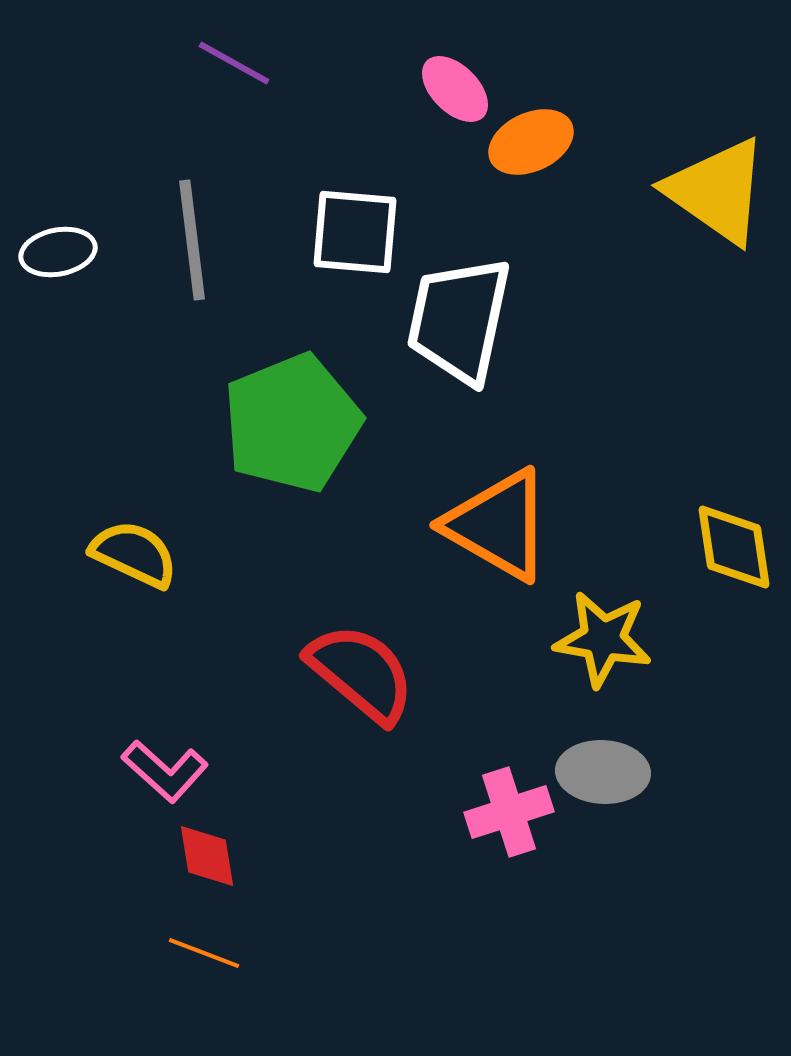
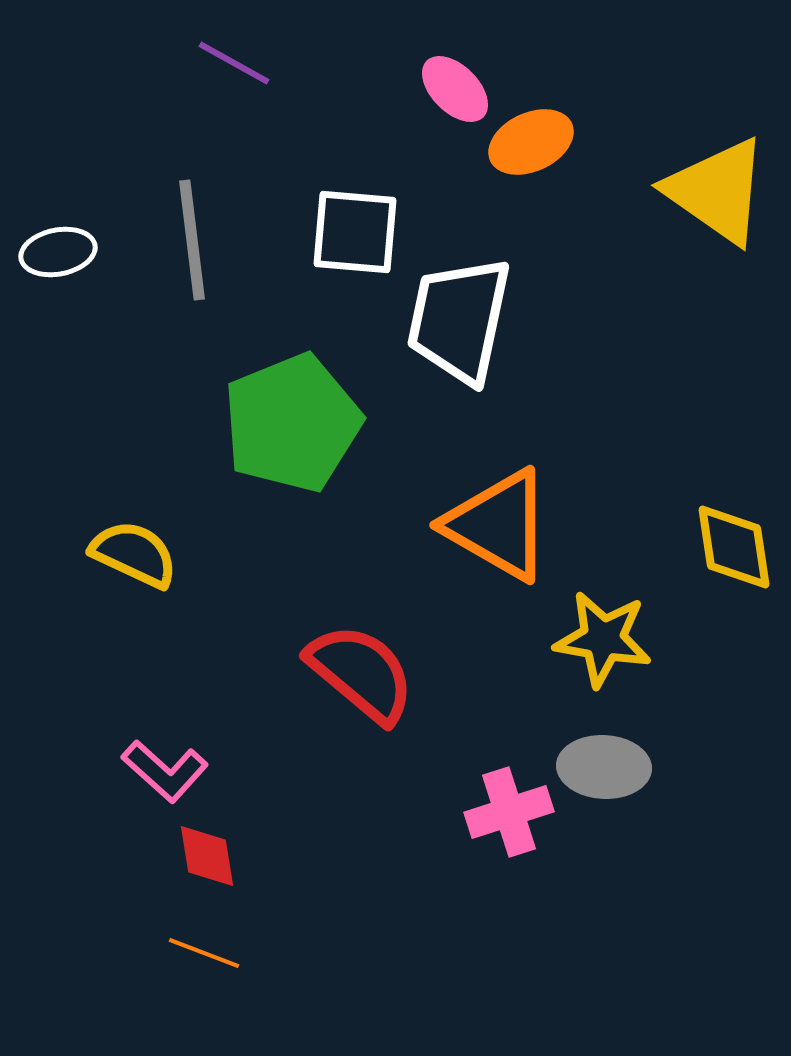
gray ellipse: moved 1 px right, 5 px up
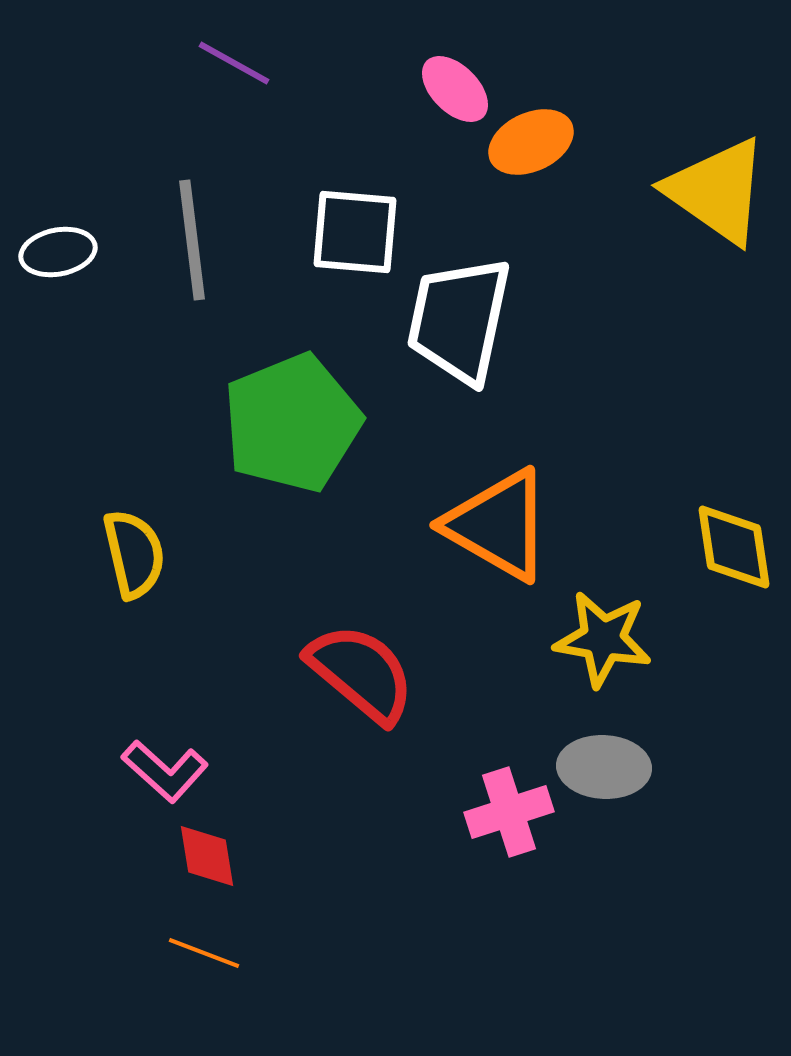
yellow semicircle: rotated 52 degrees clockwise
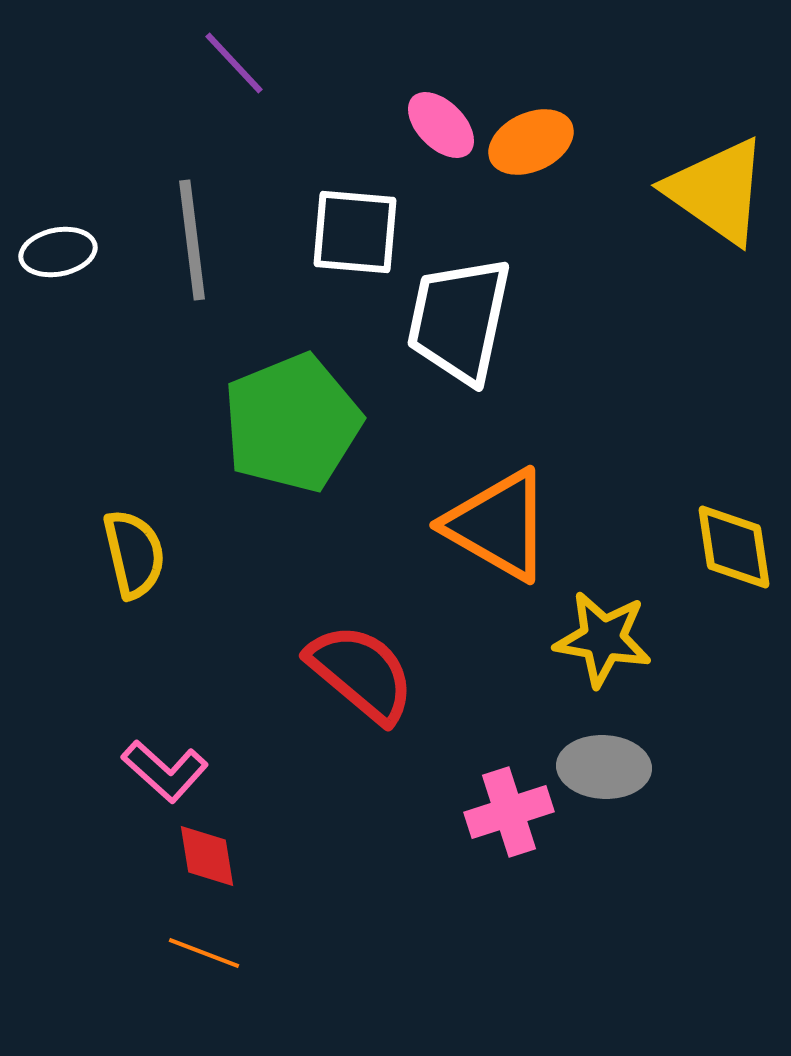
purple line: rotated 18 degrees clockwise
pink ellipse: moved 14 px left, 36 px down
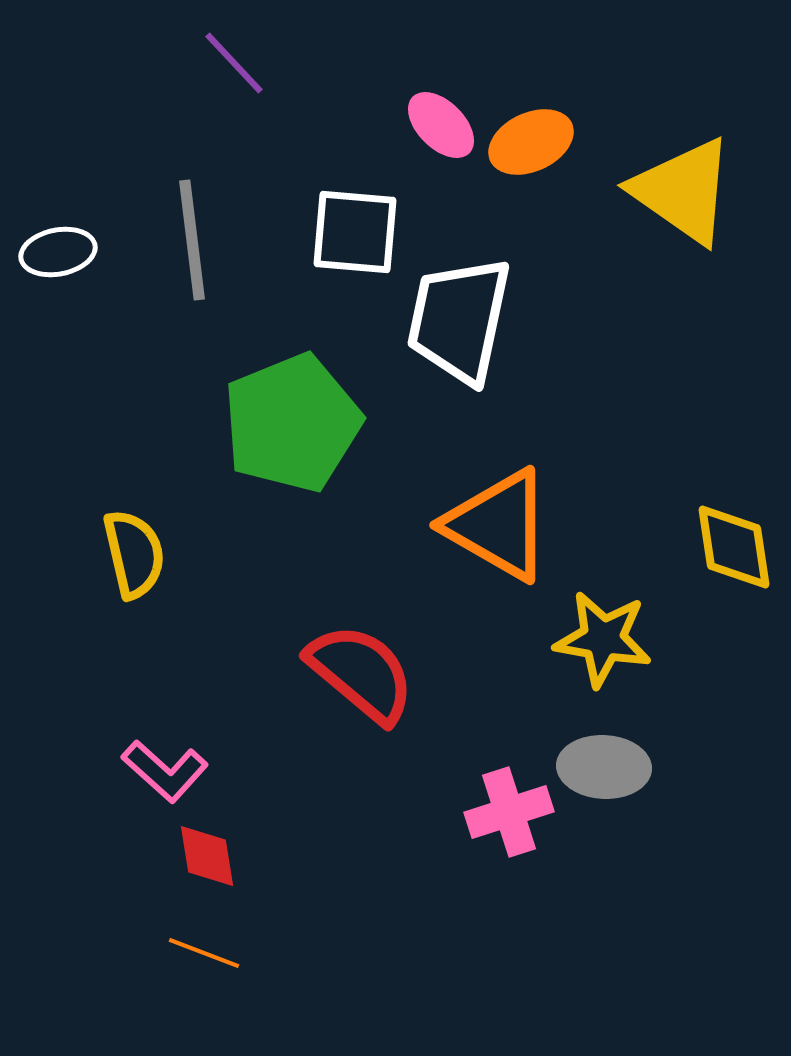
yellow triangle: moved 34 px left
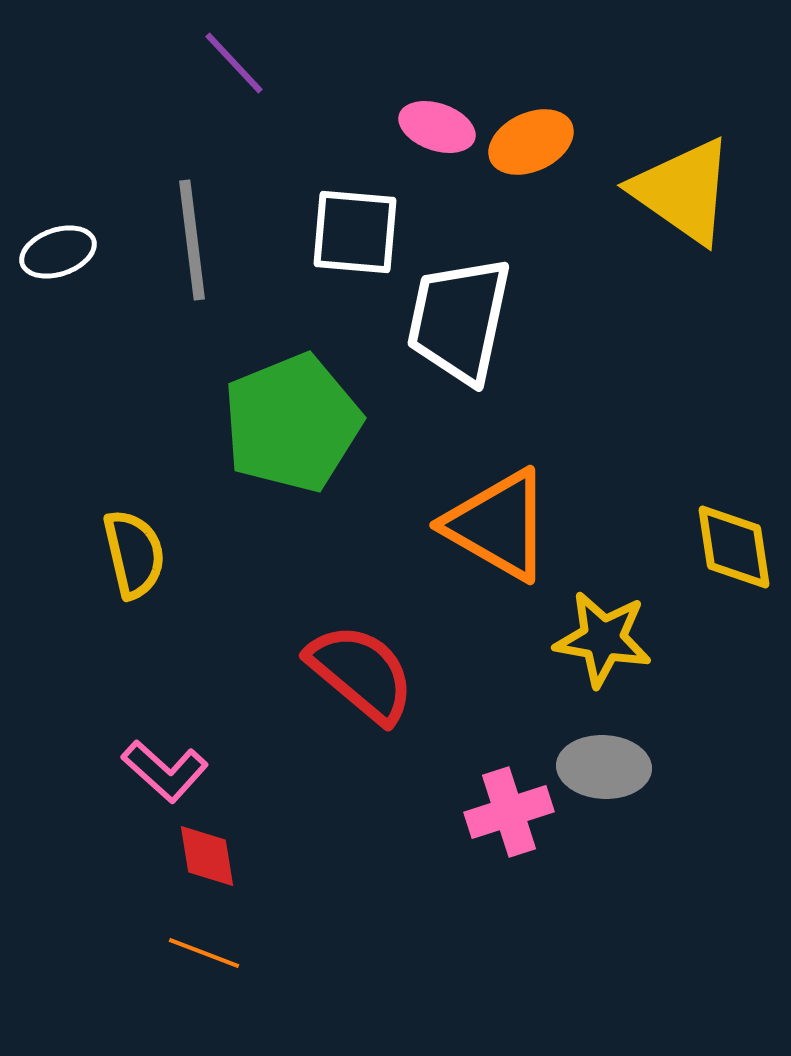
pink ellipse: moved 4 px left, 2 px down; rotated 26 degrees counterclockwise
white ellipse: rotated 8 degrees counterclockwise
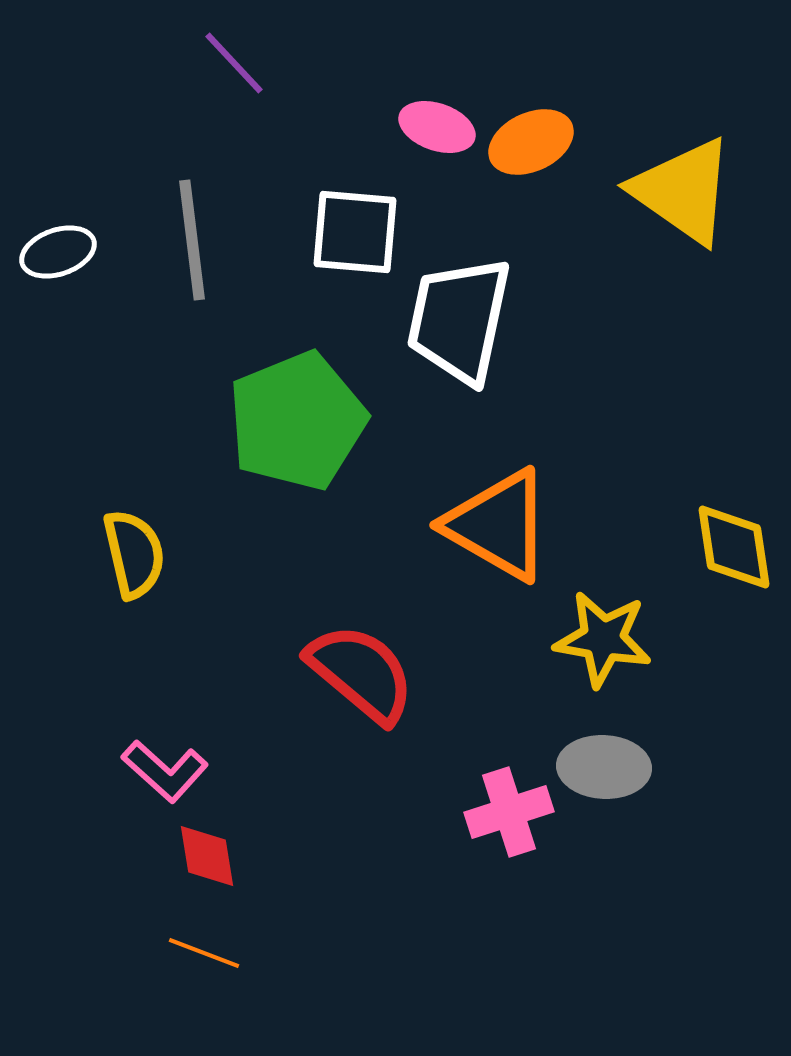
green pentagon: moved 5 px right, 2 px up
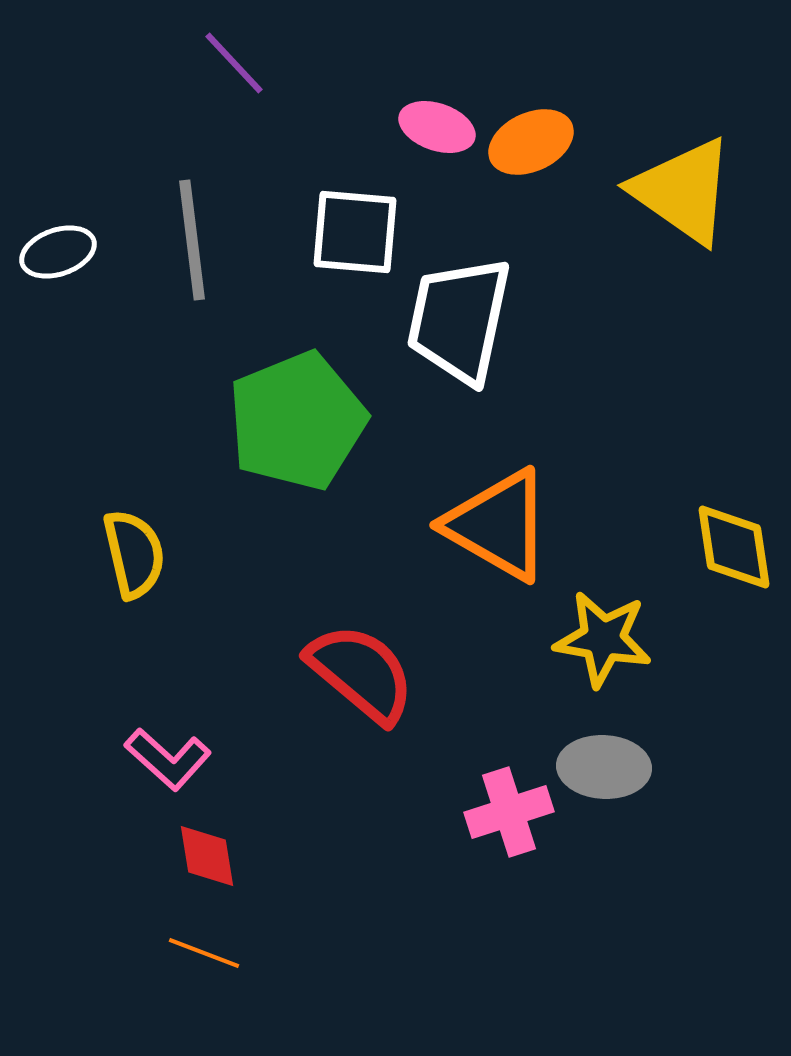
pink L-shape: moved 3 px right, 12 px up
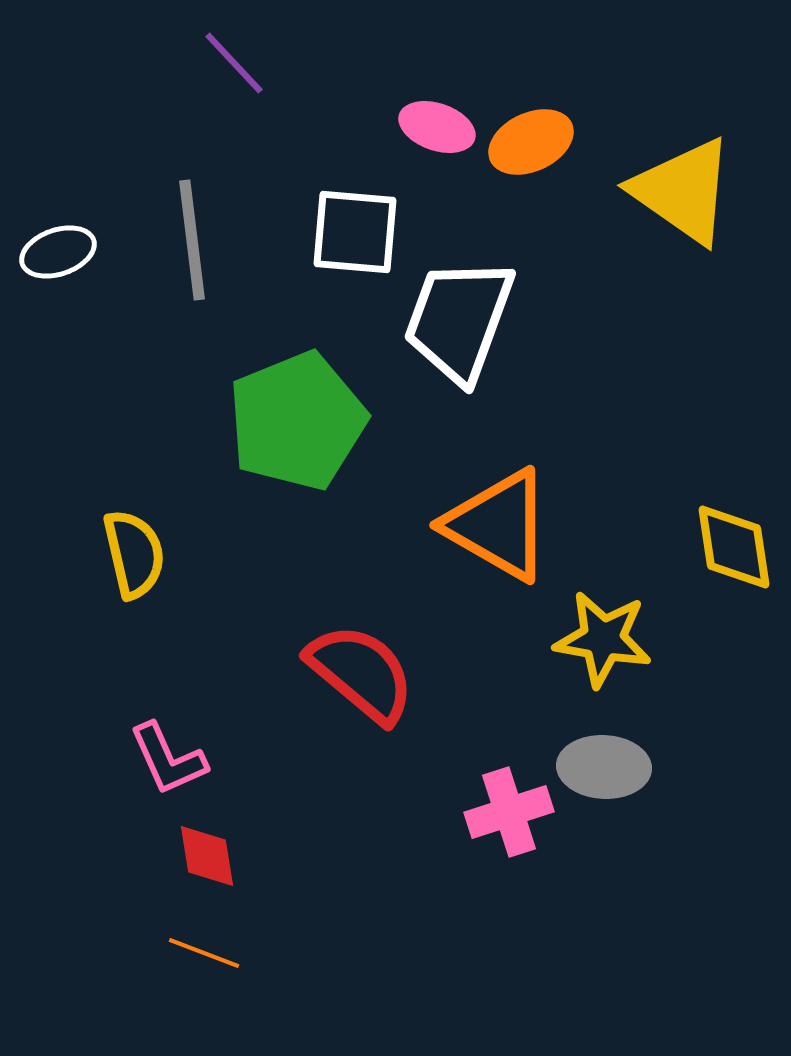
white trapezoid: rotated 8 degrees clockwise
pink L-shape: rotated 24 degrees clockwise
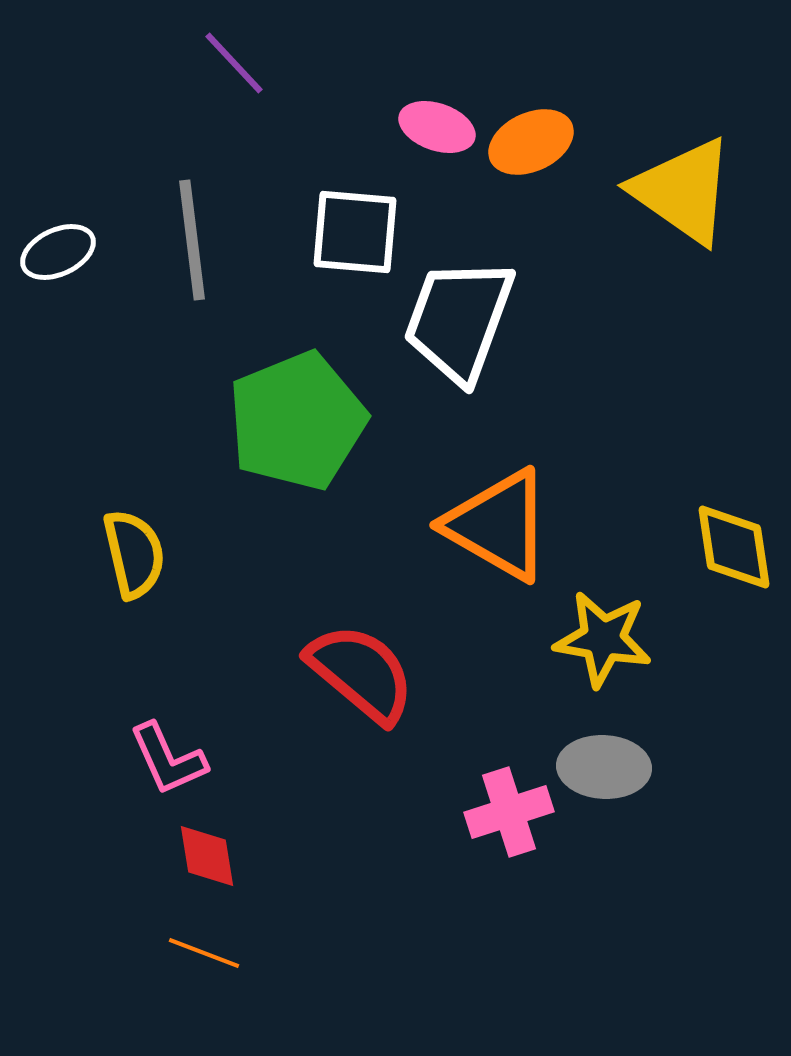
white ellipse: rotated 6 degrees counterclockwise
